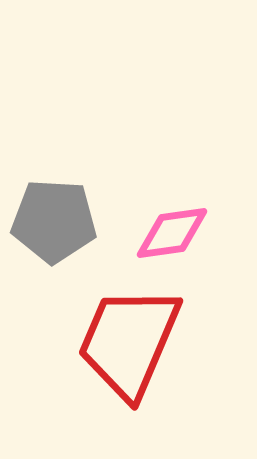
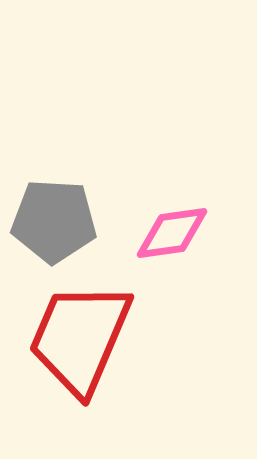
red trapezoid: moved 49 px left, 4 px up
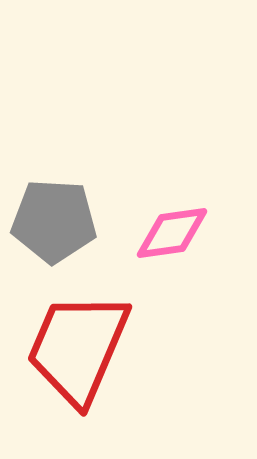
red trapezoid: moved 2 px left, 10 px down
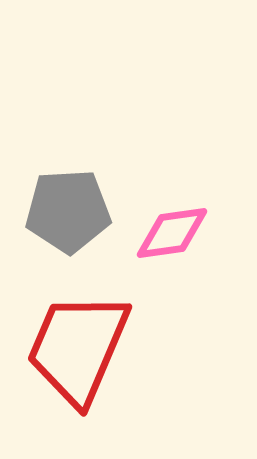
gray pentagon: moved 14 px right, 10 px up; rotated 6 degrees counterclockwise
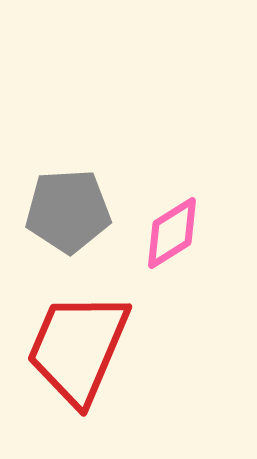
pink diamond: rotated 24 degrees counterclockwise
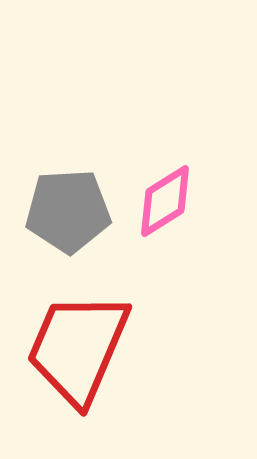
pink diamond: moved 7 px left, 32 px up
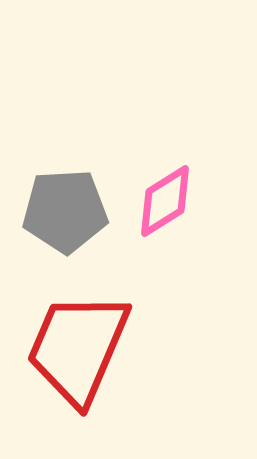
gray pentagon: moved 3 px left
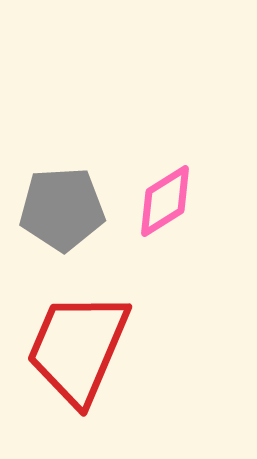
gray pentagon: moved 3 px left, 2 px up
